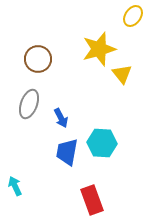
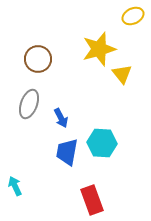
yellow ellipse: rotated 30 degrees clockwise
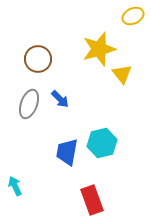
blue arrow: moved 1 px left, 19 px up; rotated 18 degrees counterclockwise
cyan hexagon: rotated 16 degrees counterclockwise
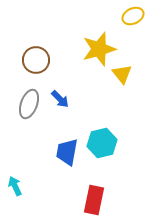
brown circle: moved 2 px left, 1 px down
red rectangle: moved 2 px right; rotated 32 degrees clockwise
